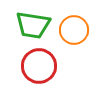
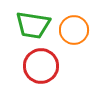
red circle: moved 2 px right
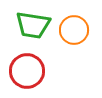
red circle: moved 14 px left, 5 px down
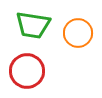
orange circle: moved 4 px right, 3 px down
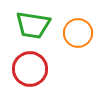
red circle: moved 3 px right, 2 px up
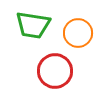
red circle: moved 25 px right, 2 px down
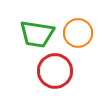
green trapezoid: moved 4 px right, 9 px down
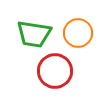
green trapezoid: moved 3 px left
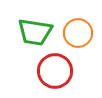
green trapezoid: moved 1 px right, 2 px up
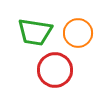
red circle: moved 1 px up
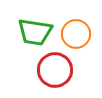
orange circle: moved 2 px left, 1 px down
